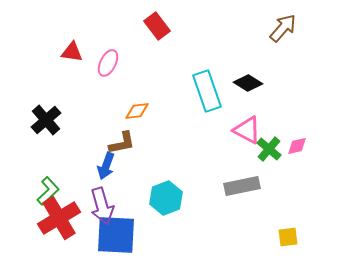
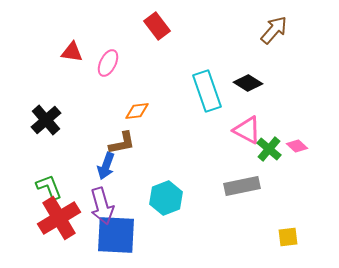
brown arrow: moved 9 px left, 2 px down
pink diamond: rotated 55 degrees clockwise
green L-shape: moved 1 px right, 4 px up; rotated 68 degrees counterclockwise
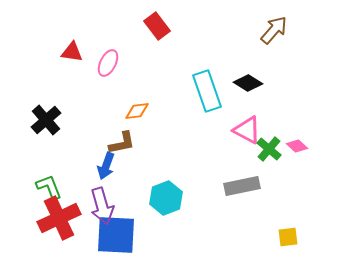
red cross: rotated 6 degrees clockwise
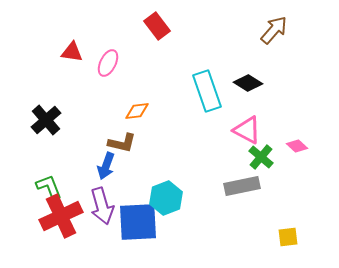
brown L-shape: rotated 24 degrees clockwise
green cross: moved 8 px left, 8 px down
red cross: moved 2 px right, 2 px up
blue square: moved 22 px right, 13 px up; rotated 6 degrees counterclockwise
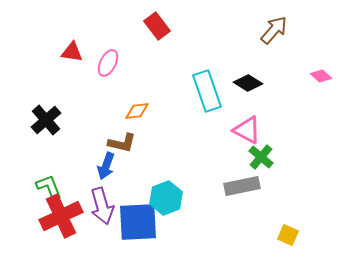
pink diamond: moved 24 px right, 70 px up
yellow square: moved 2 px up; rotated 30 degrees clockwise
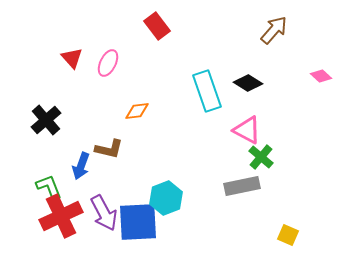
red triangle: moved 6 px down; rotated 40 degrees clockwise
brown L-shape: moved 13 px left, 6 px down
blue arrow: moved 25 px left
purple arrow: moved 2 px right, 7 px down; rotated 12 degrees counterclockwise
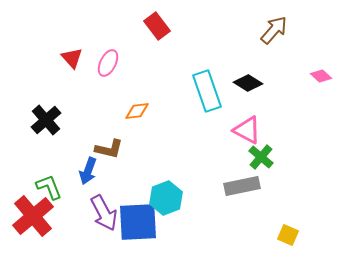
blue arrow: moved 7 px right, 5 px down
red cross: moved 28 px left; rotated 15 degrees counterclockwise
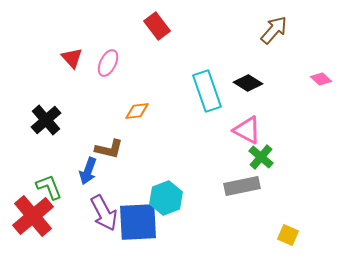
pink diamond: moved 3 px down
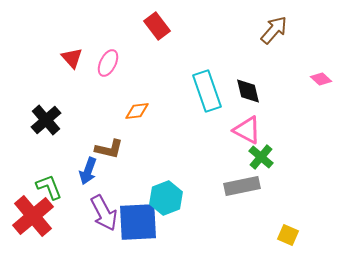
black diamond: moved 8 px down; rotated 44 degrees clockwise
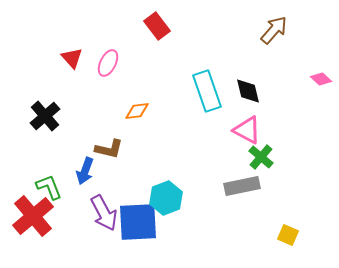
black cross: moved 1 px left, 4 px up
blue arrow: moved 3 px left
